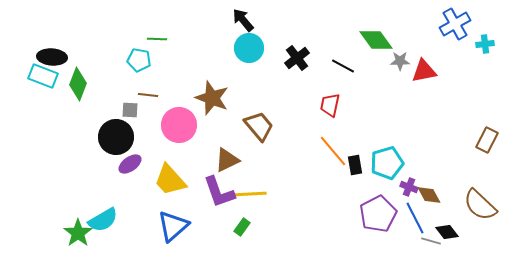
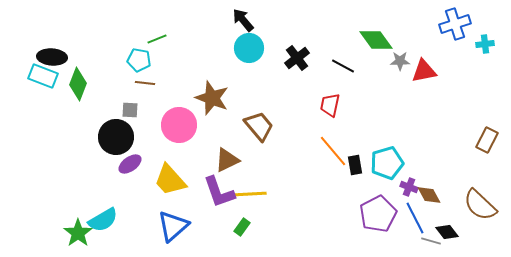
blue cross at (455, 24): rotated 12 degrees clockwise
green line at (157, 39): rotated 24 degrees counterclockwise
brown line at (148, 95): moved 3 px left, 12 px up
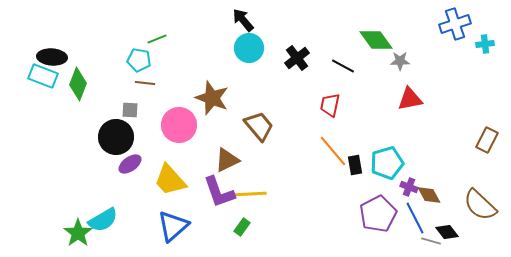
red triangle at (424, 71): moved 14 px left, 28 px down
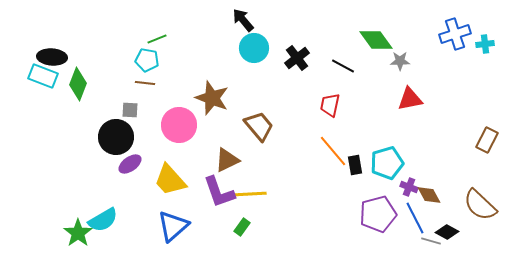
blue cross at (455, 24): moved 10 px down
cyan circle at (249, 48): moved 5 px right
cyan pentagon at (139, 60): moved 8 px right
purple pentagon at (378, 214): rotated 12 degrees clockwise
black diamond at (447, 232): rotated 25 degrees counterclockwise
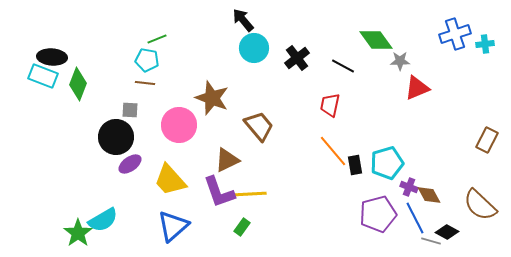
red triangle at (410, 99): moved 7 px right, 11 px up; rotated 12 degrees counterclockwise
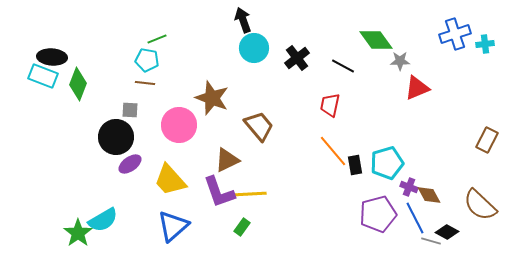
black arrow at (243, 20): rotated 20 degrees clockwise
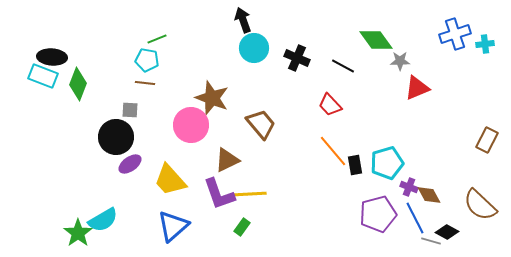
black cross at (297, 58): rotated 30 degrees counterclockwise
red trapezoid at (330, 105): rotated 55 degrees counterclockwise
pink circle at (179, 125): moved 12 px right
brown trapezoid at (259, 126): moved 2 px right, 2 px up
purple L-shape at (219, 192): moved 2 px down
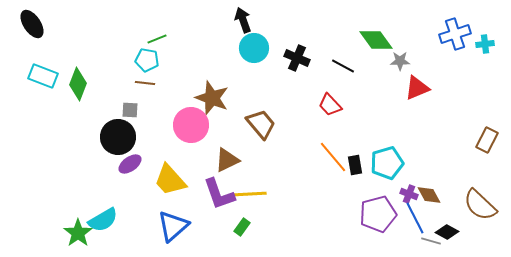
black ellipse at (52, 57): moved 20 px left, 33 px up; rotated 52 degrees clockwise
black circle at (116, 137): moved 2 px right
orange line at (333, 151): moved 6 px down
purple cross at (409, 187): moved 7 px down
